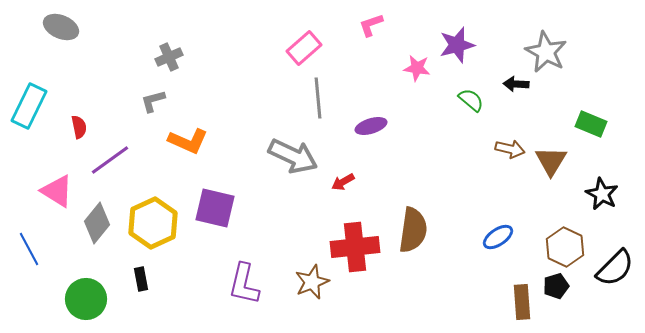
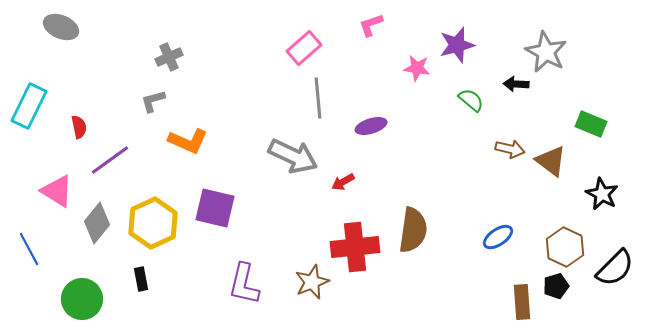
brown triangle: rotated 24 degrees counterclockwise
green circle: moved 4 px left
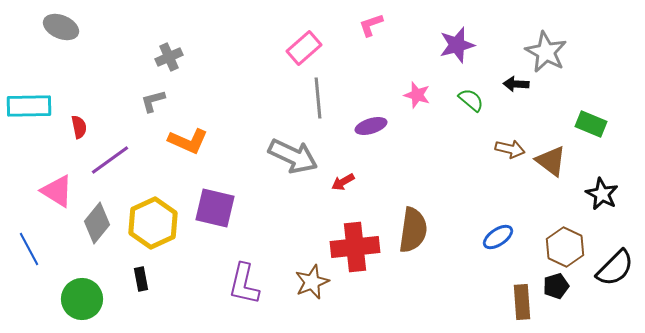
pink star: moved 27 px down; rotated 8 degrees clockwise
cyan rectangle: rotated 63 degrees clockwise
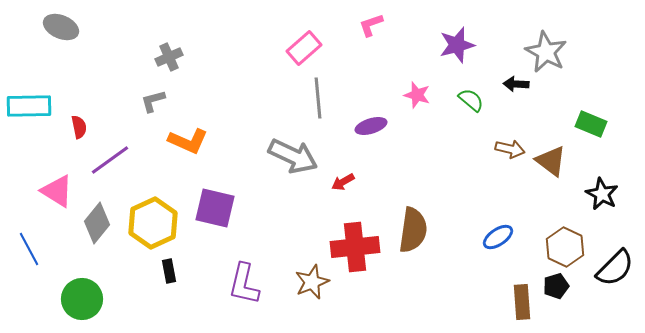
black rectangle: moved 28 px right, 8 px up
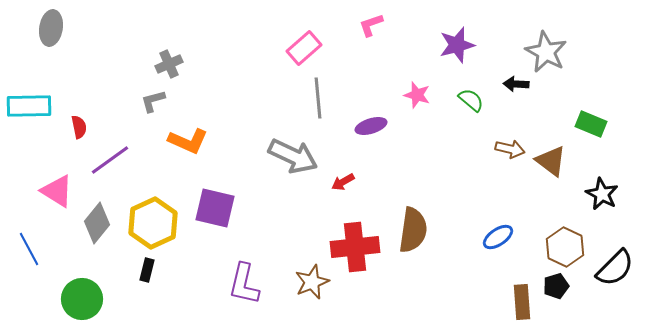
gray ellipse: moved 10 px left, 1 px down; rotated 76 degrees clockwise
gray cross: moved 7 px down
black rectangle: moved 22 px left, 1 px up; rotated 25 degrees clockwise
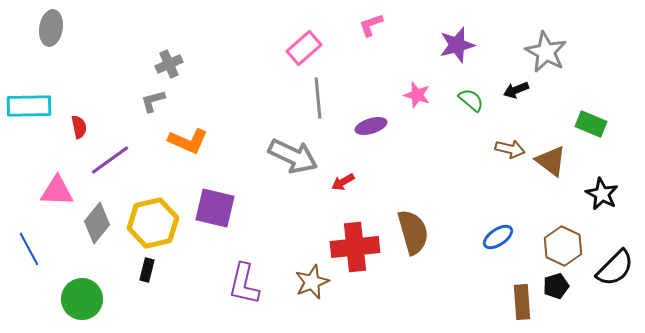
black arrow: moved 6 px down; rotated 25 degrees counterclockwise
pink triangle: rotated 30 degrees counterclockwise
yellow hexagon: rotated 12 degrees clockwise
brown semicircle: moved 2 px down; rotated 24 degrees counterclockwise
brown hexagon: moved 2 px left, 1 px up
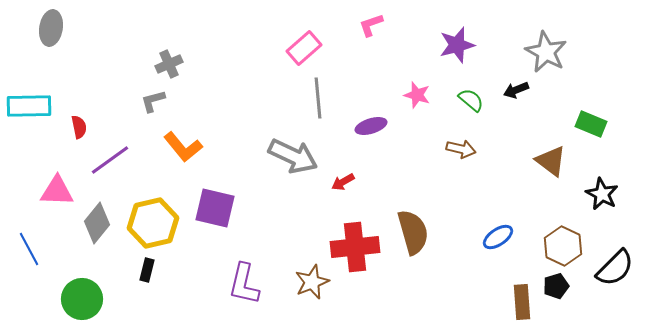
orange L-shape: moved 5 px left, 6 px down; rotated 27 degrees clockwise
brown arrow: moved 49 px left
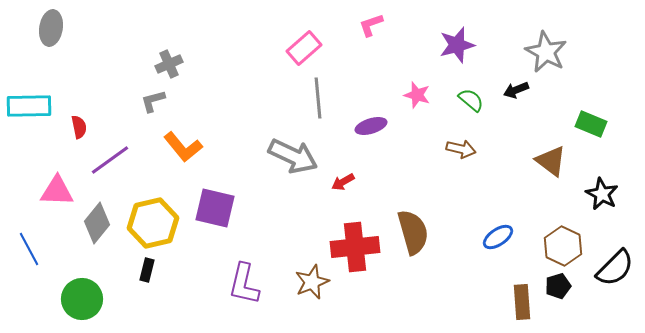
black pentagon: moved 2 px right
